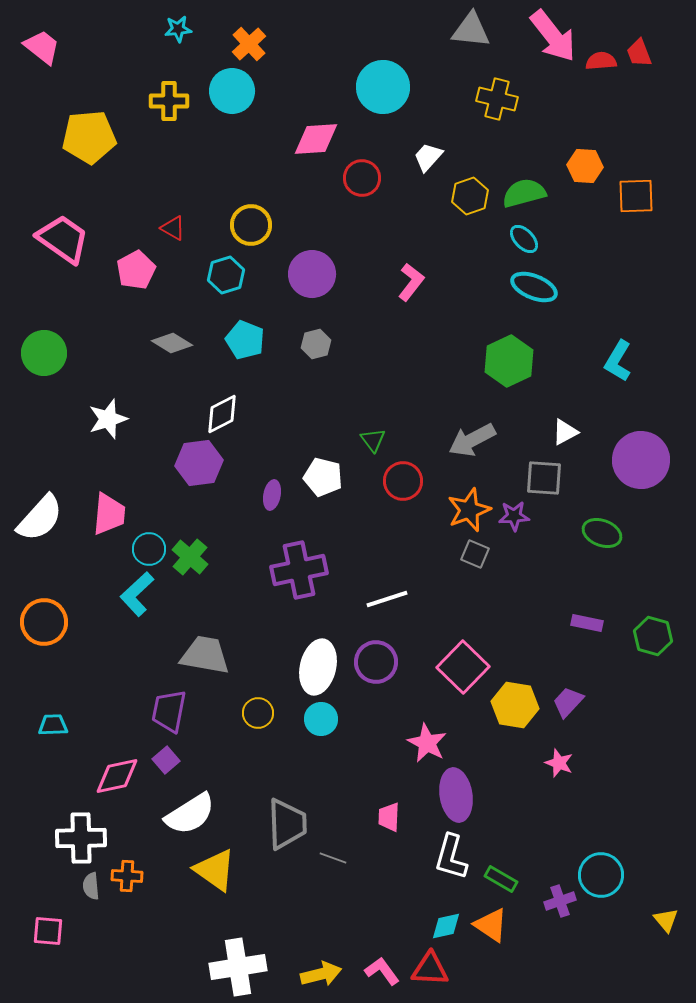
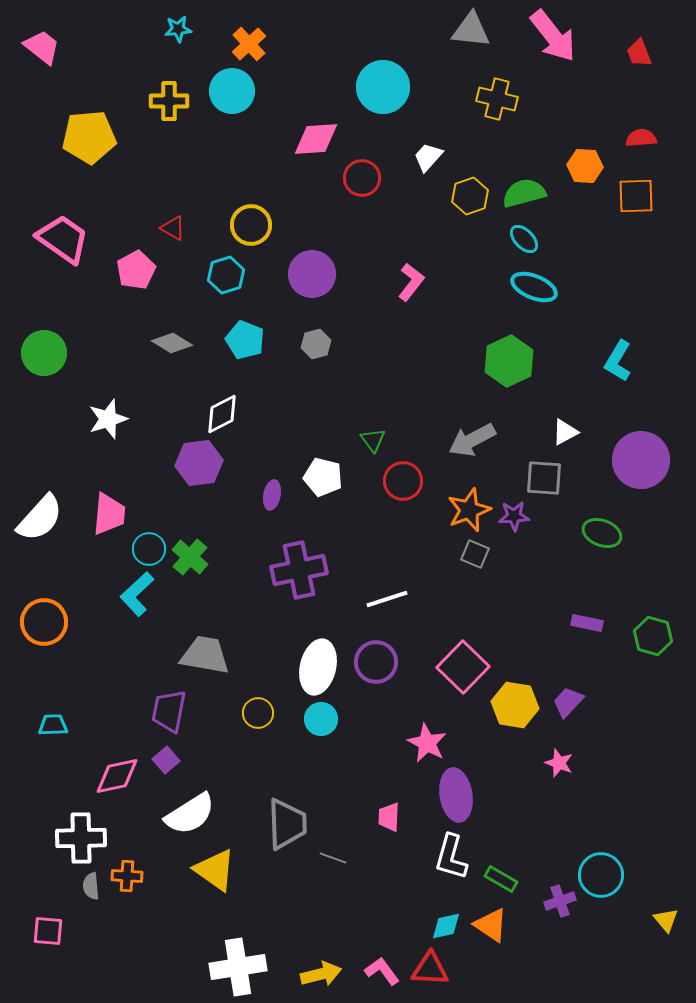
red semicircle at (601, 61): moved 40 px right, 77 px down
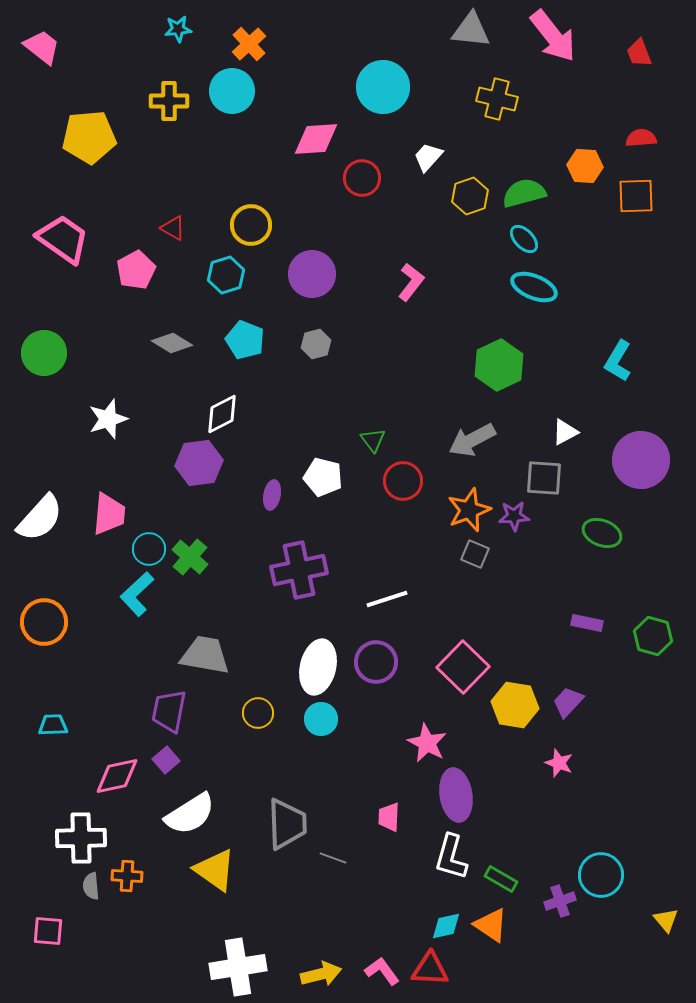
green hexagon at (509, 361): moved 10 px left, 4 px down
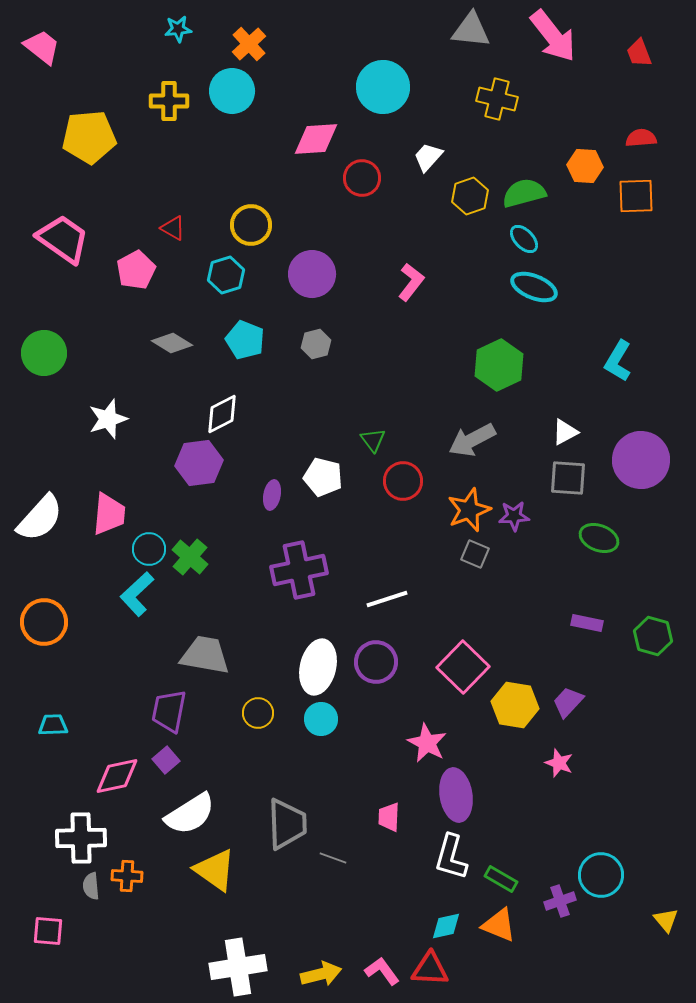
gray square at (544, 478): moved 24 px right
green ellipse at (602, 533): moved 3 px left, 5 px down
orange triangle at (491, 925): moved 8 px right; rotated 12 degrees counterclockwise
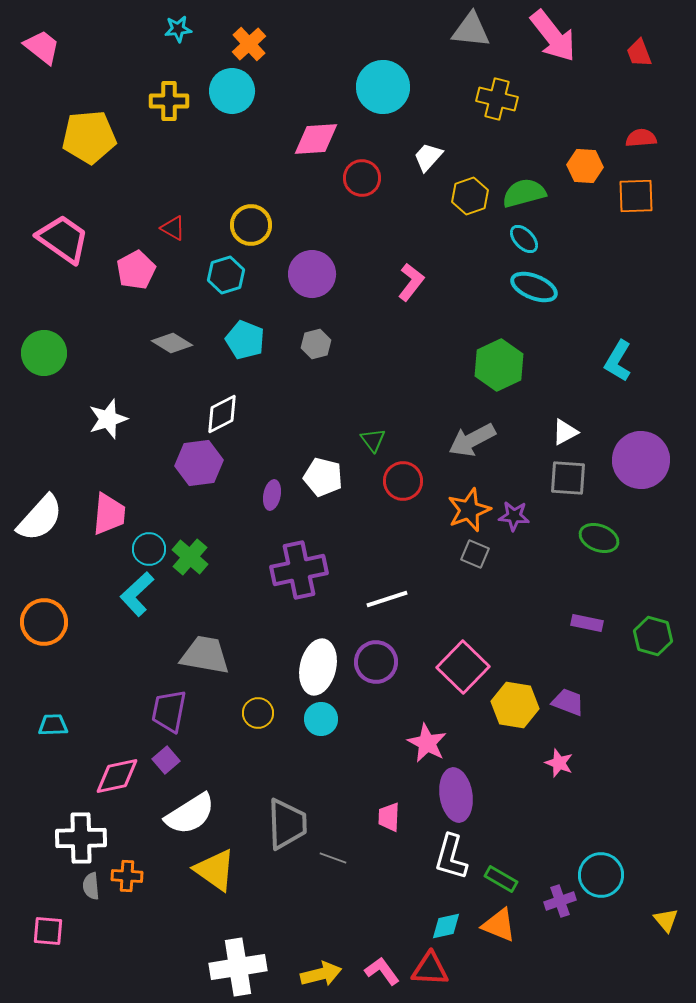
purple star at (514, 516): rotated 8 degrees clockwise
purple trapezoid at (568, 702): rotated 68 degrees clockwise
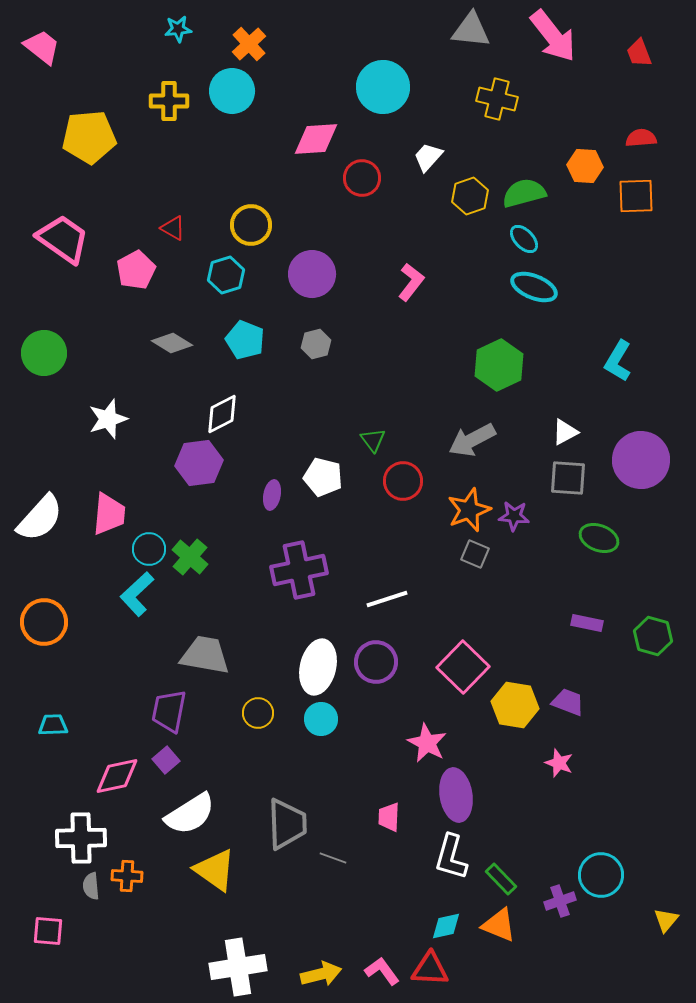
green rectangle at (501, 879): rotated 16 degrees clockwise
yellow triangle at (666, 920): rotated 20 degrees clockwise
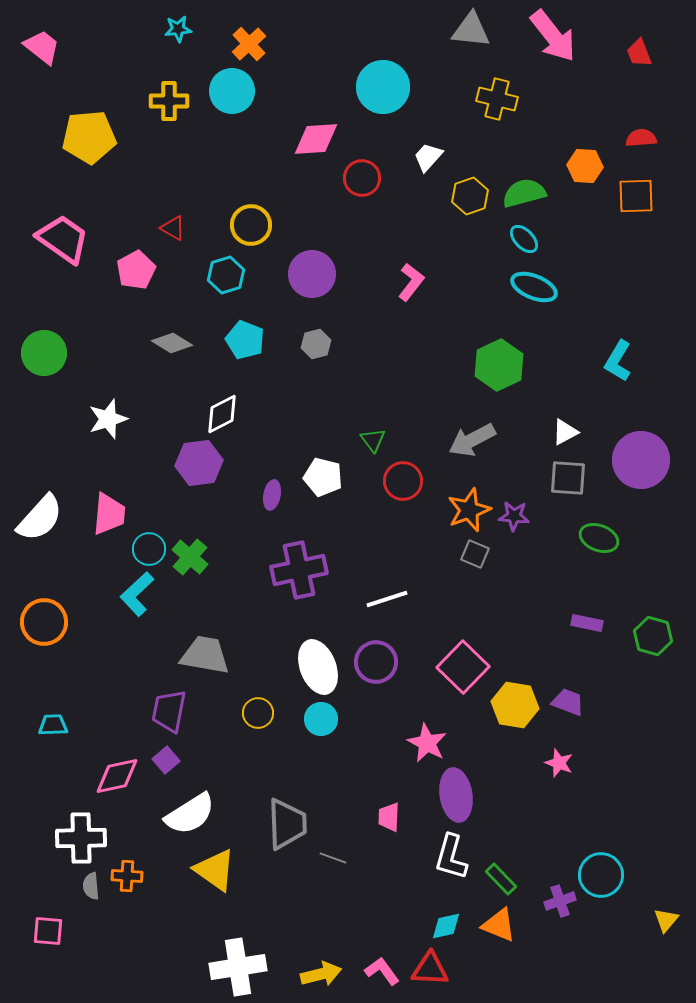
white ellipse at (318, 667): rotated 34 degrees counterclockwise
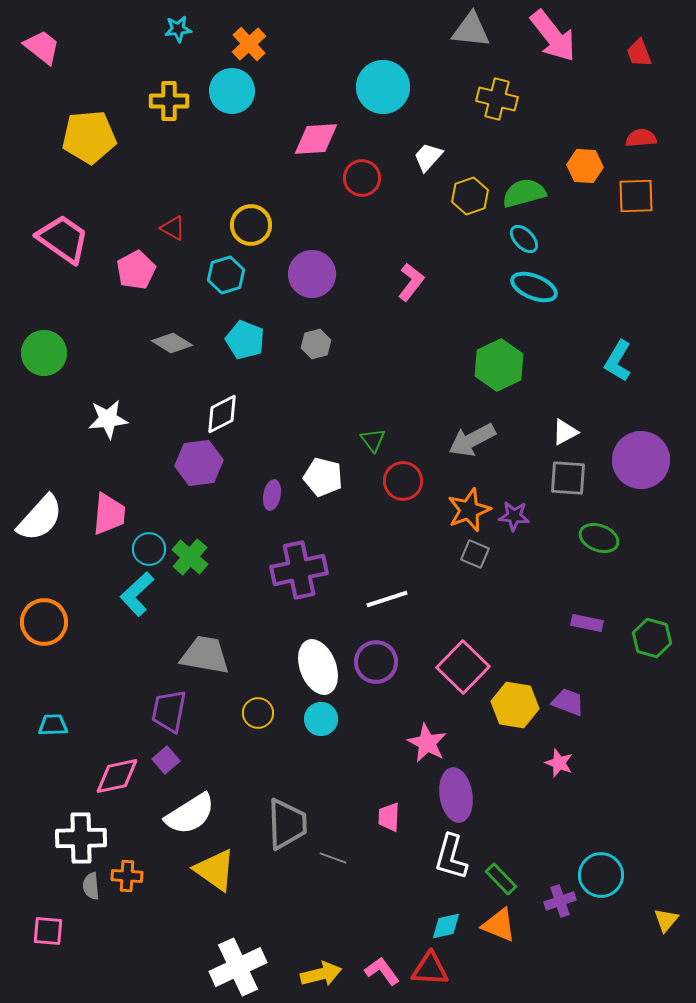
white star at (108, 419): rotated 12 degrees clockwise
green hexagon at (653, 636): moved 1 px left, 2 px down
white cross at (238, 967): rotated 16 degrees counterclockwise
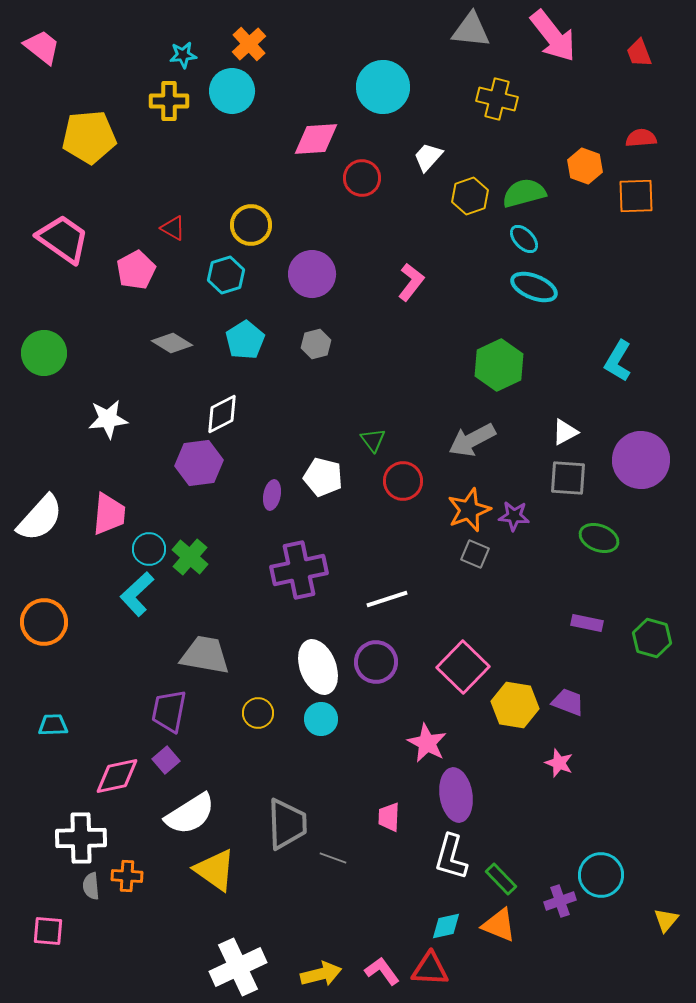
cyan star at (178, 29): moved 5 px right, 26 px down
orange hexagon at (585, 166): rotated 16 degrees clockwise
cyan pentagon at (245, 340): rotated 18 degrees clockwise
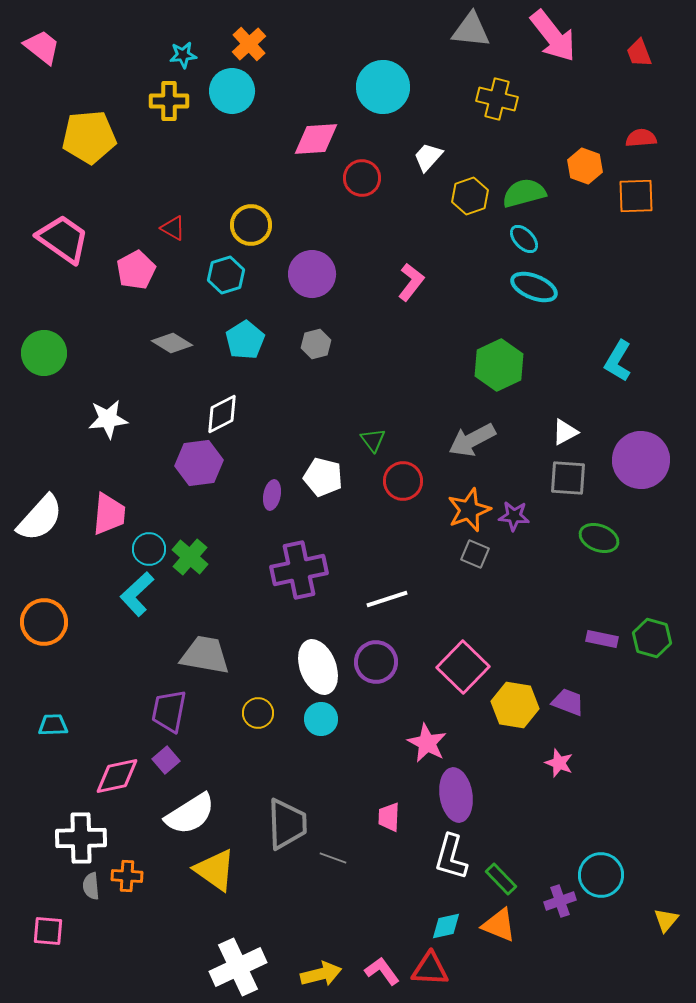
purple rectangle at (587, 623): moved 15 px right, 16 px down
